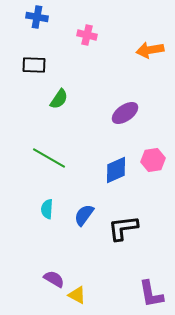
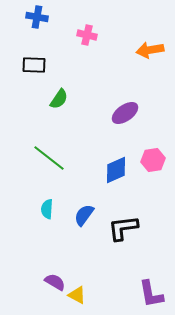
green line: rotated 8 degrees clockwise
purple semicircle: moved 1 px right, 3 px down
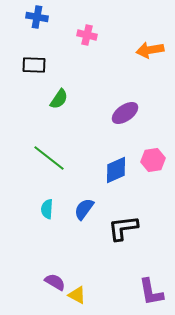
blue semicircle: moved 6 px up
purple L-shape: moved 2 px up
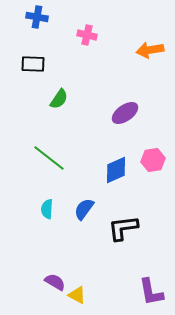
black rectangle: moved 1 px left, 1 px up
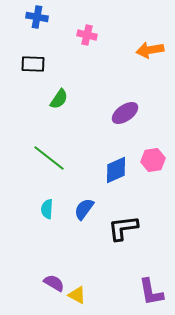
purple semicircle: moved 1 px left, 1 px down
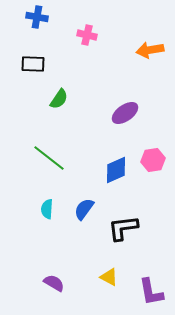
yellow triangle: moved 32 px right, 18 px up
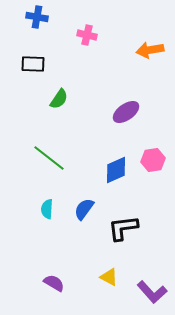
purple ellipse: moved 1 px right, 1 px up
purple L-shape: moved 1 px right; rotated 32 degrees counterclockwise
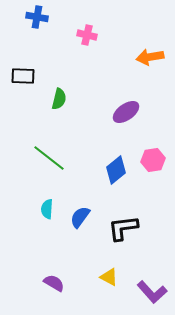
orange arrow: moved 7 px down
black rectangle: moved 10 px left, 12 px down
green semicircle: rotated 20 degrees counterclockwise
blue diamond: rotated 16 degrees counterclockwise
blue semicircle: moved 4 px left, 8 px down
